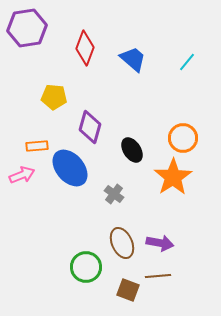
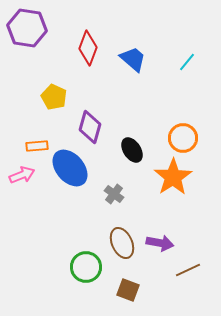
purple hexagon: rotated 18 degrees clockwise
red diamond: moved 3 px right
yellow pentagon: rotated 20 degrees clockwise
brown line: moved 30 px right, 6 px up; rotated 20 degrees counterclockwise
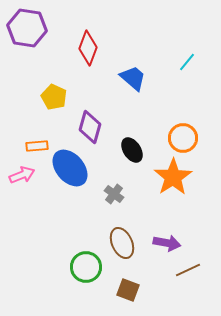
blue trapezoid: moved 19 px down
purple arrow: moved 7 px right
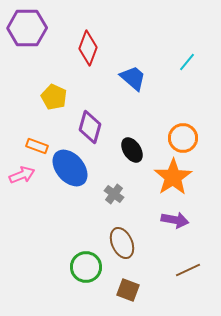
purple hexagon: rotated 9 degrees counterclockwise
orange rectangle: rotated 25 degrees clockwise
purple arrow: moved 8 px right, 23 px up
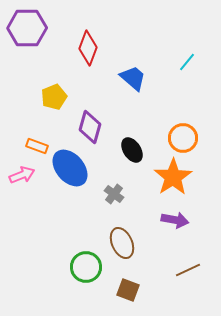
yellow pentagon: rotated 25 degrees clockwise
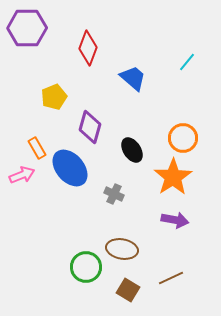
orange rectangle: moved 2 px down; rotated 40 degrees clockwise
gray cross: rotated 12 degrees counterclockwise
brown ellipse: moved 6 px down; rotated 56 degrees counterclockwise
brown line: moved 17 px left, 8 px down
brown square: rotated 10 degrees clockwise
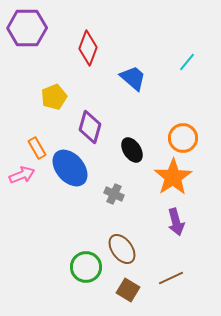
purple arrow: moved 1 px right, 2 px down; rotated 64 degrees clockwise
brown ellipse: rotated 44 degrees clockwise
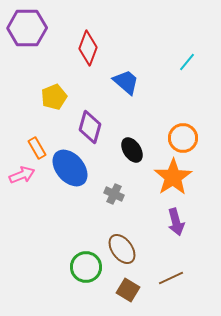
blue trapezoid: moved 7 px left, 4 px down
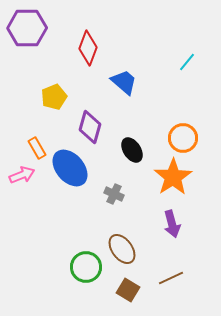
blue trapezoid: moved 2 px left
purple arrow: moved 4 px left, 2 px down
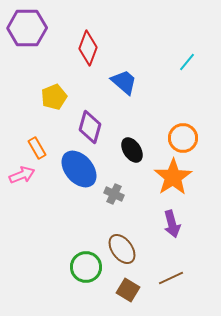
blue ellipse: moved 9 px right, 1 px down
